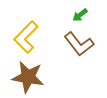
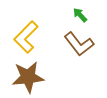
green arrow: rotated 84 degrees clockwise
brown star: rotated 16 degrees counterclockwise
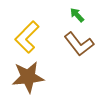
green arrow: moved 3 px left
yellow L-shape: moved 1 px right
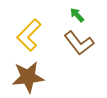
yellow L-shape: moved 2 px right, 2 px up
brown L-shape: moved 1 px up
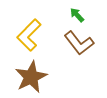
brown star: moved 3 px right; rotated 20 degrees counterclockwise
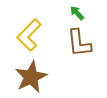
green arrow: moved 2 px up
brown L-shape: rotated 32 degrees clockwise
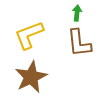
green arrow: rotated 49 degrees clockwise
yellow L-shape: rotated 24 degrees clockwise
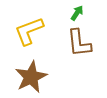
green arrow: rotated 28 degrees clockwise
yellow L-shape: moved 4 px up
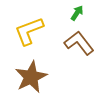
brown L-shape: rotated 148 degrees clockwise
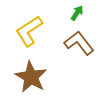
yellow L-shape: rotated 12 degrees counterclockwise
brown star: rotated 16 degrees counterclockwise
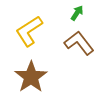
brown star: rotated 8 degrees clockwise
